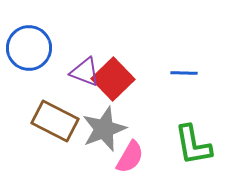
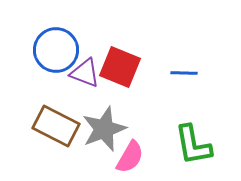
blue circle: moved 27 px right, 2 px down
purple triangle: moved 1 px down
red square: moved 7 px right, 12 px up; rotated 24 degrees counterclockwise
brown rectangle: moved 1 px right, 5 px down
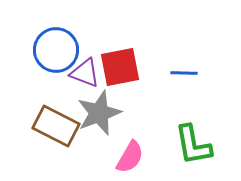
red square: rotated 33 degrees counterclockwise
gray star: moved 5 px left, 16 px up
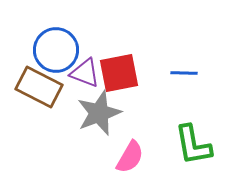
red square: moved 1 px left, 6 px down
brown rectangle: moved 17 px left, 39 px up
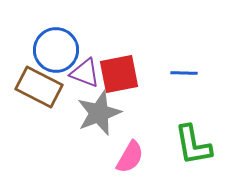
red square: moved 1 px down
